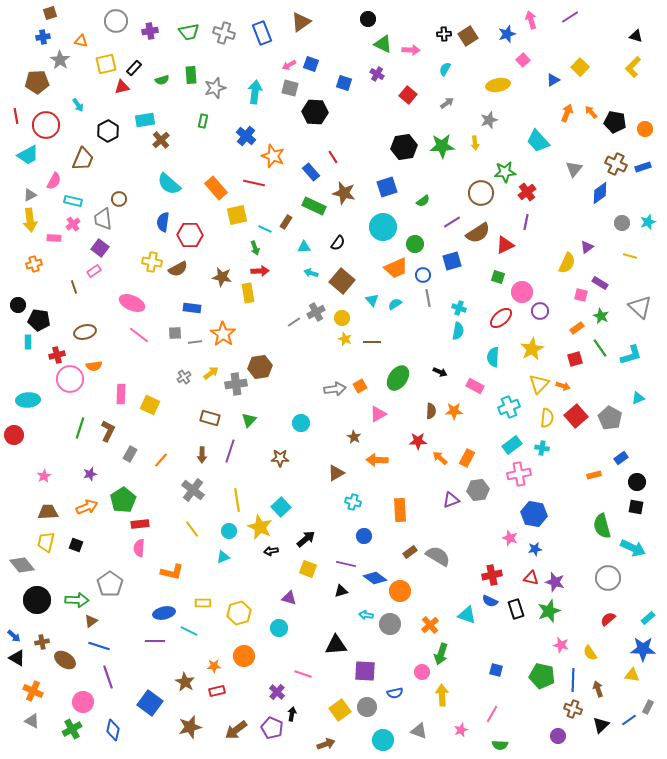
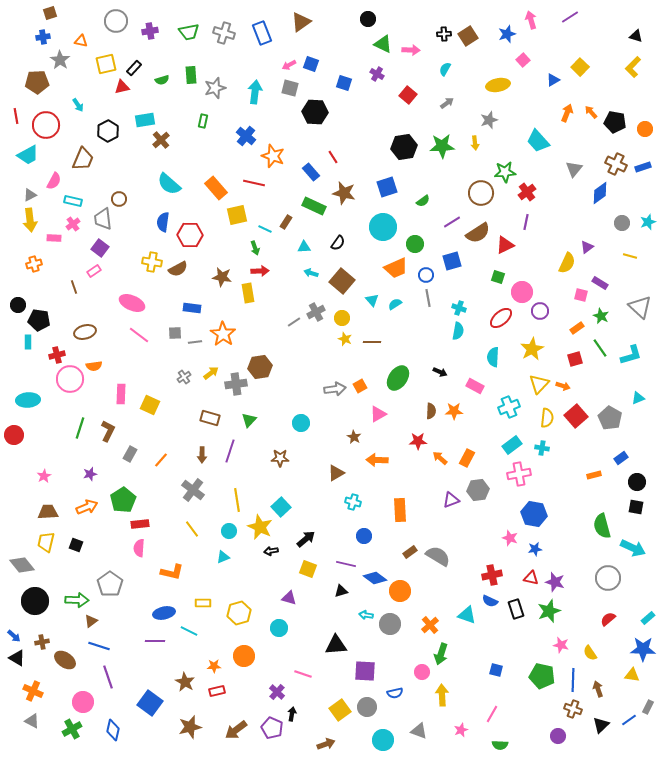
blue circle at (423, 275): moved 3 px right
black circle at (37, 600): moved 2 px left, 1 px down
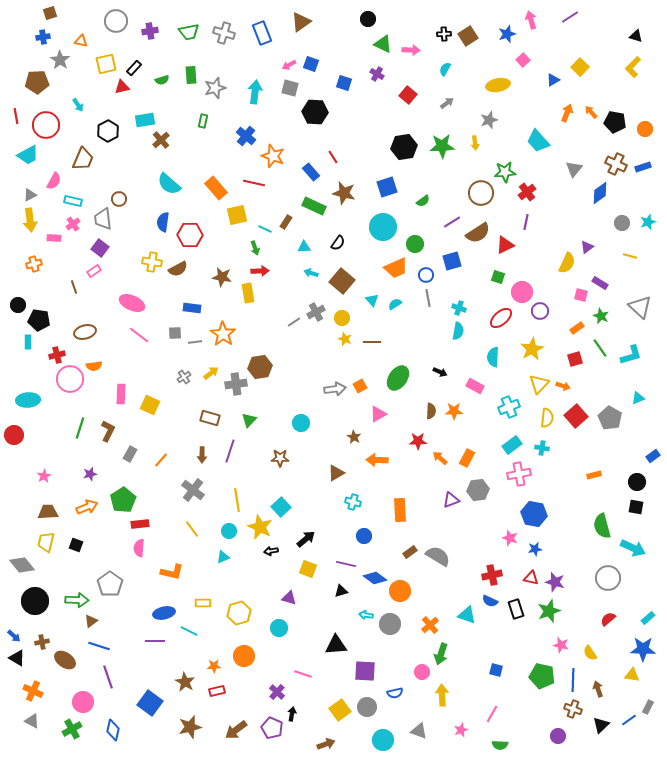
blue rectangle at (621, 458): moved 32 px right, 2 px up
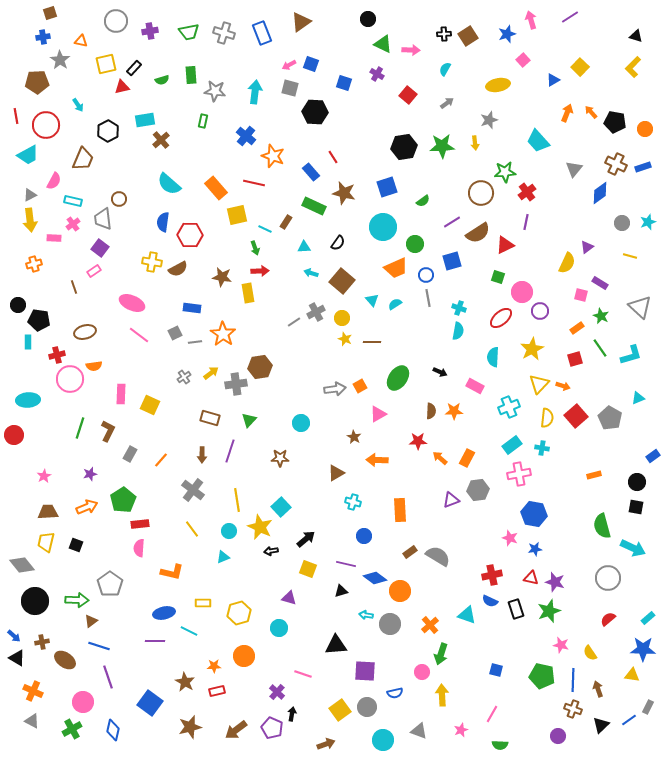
gray star at (215, 88): moved 3 px down; rotated 25 degrees clockwise
gray square at (175, 333): rotated 24 degrees counterclockwise
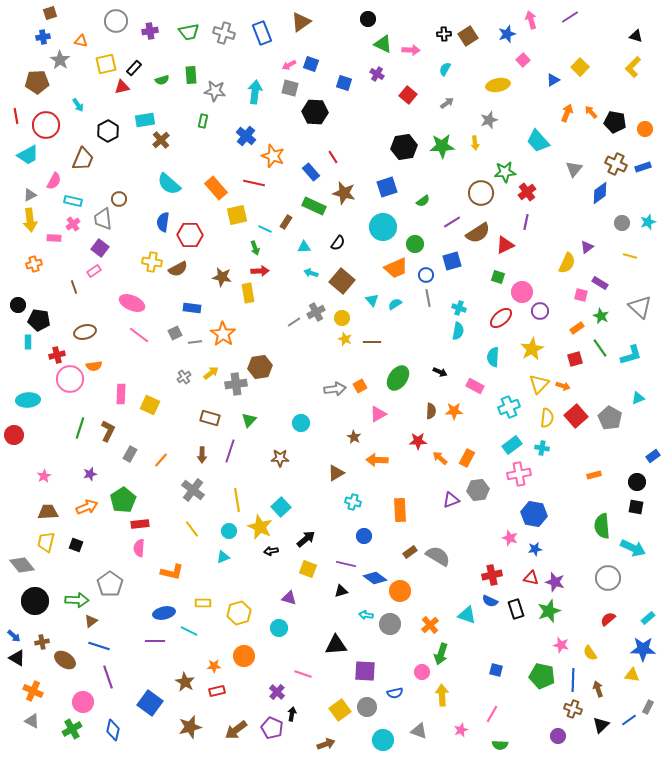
green semicircle at (602, 526): rotated 10 degrees clockwise
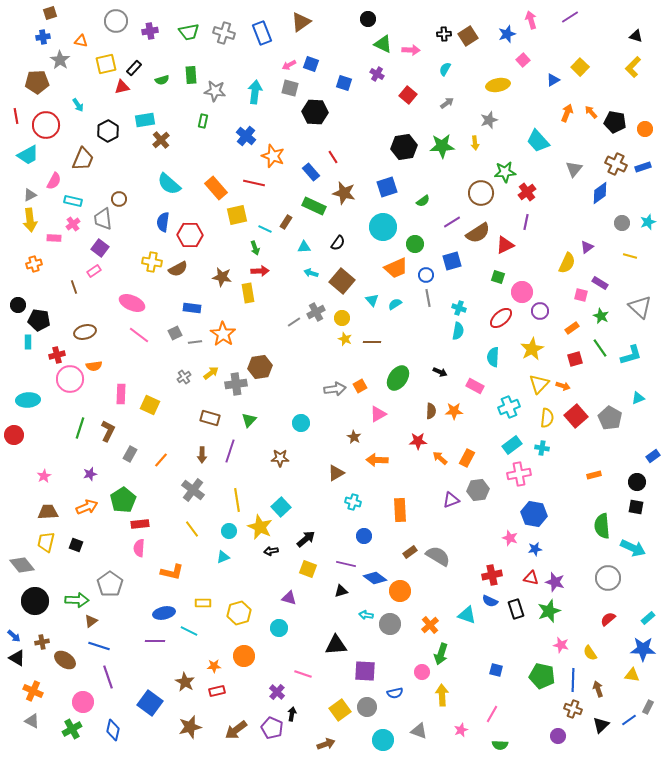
orange rectangle at (577, 328): moved 5 px left
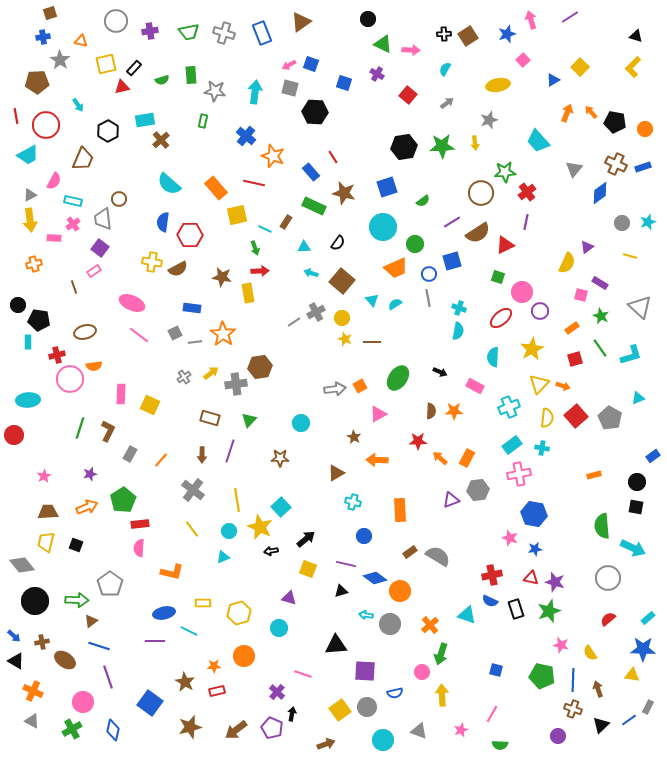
blue circle at (426, 275): moved 3 px right, 1 px up
black triangle at (17, 658): moved 1 px left, 3 px down
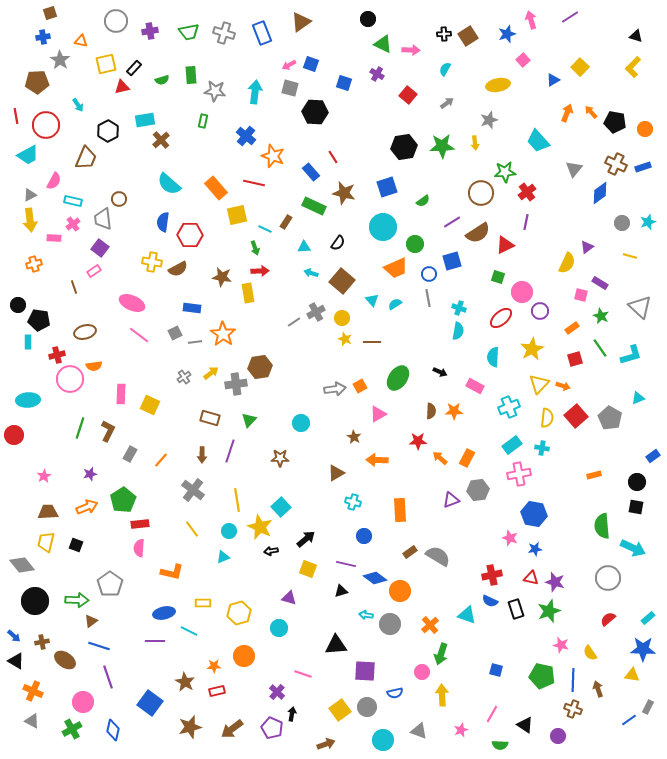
brown trapezoid at (83, 159): moved 3 px right, 1 px up
black triangle at (601, 725): moved 76 px left; rotated 42 degrees counterclockwise
brown arrow at (236, 730): moved 4 px left, 1 px up
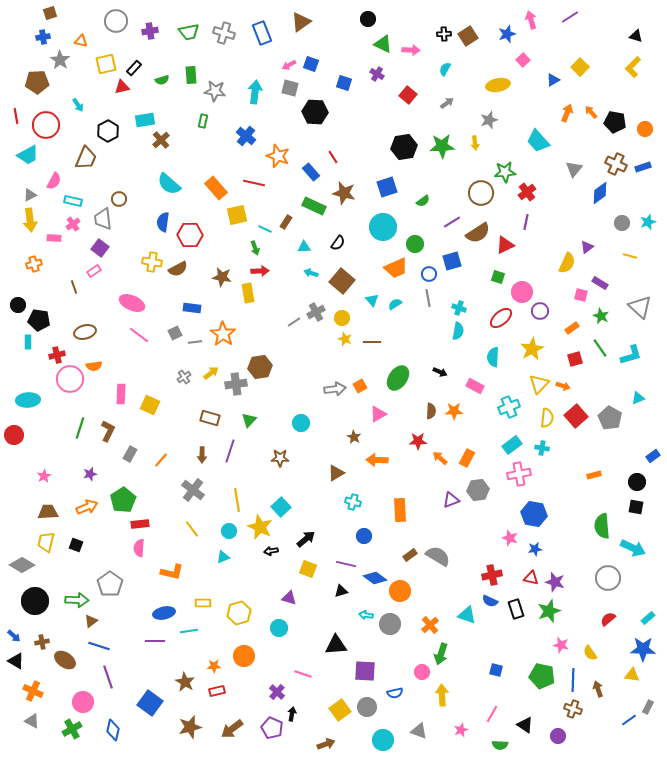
orange star at (273, 156): moved 5 px right
brown rectangle at (410, 552): moved 3 px down
gray diamond at (22, 565): rotated 20 degrees counterclockwise
cyan line at (189, 631): rotated 36 degrees counterclockwise
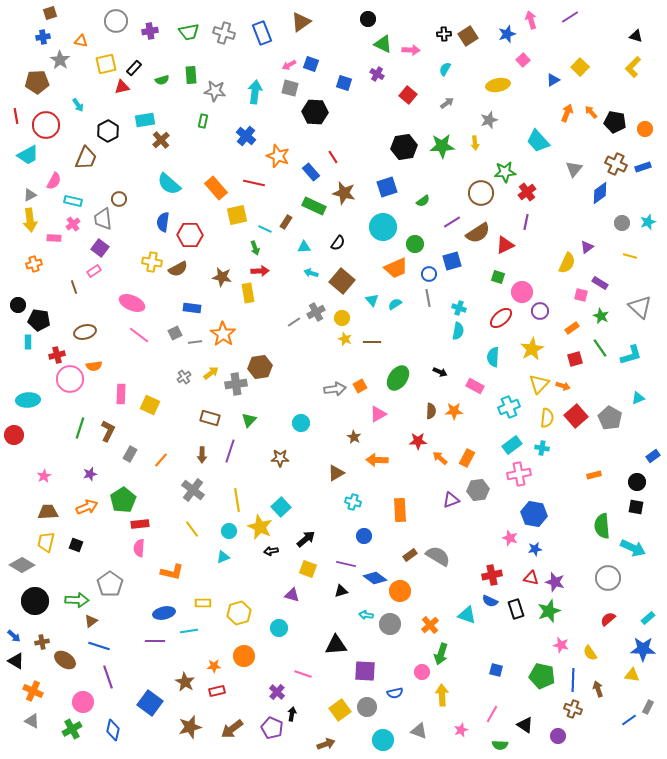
purple triangle at (289, 598): moved 3 px right, 3 px up
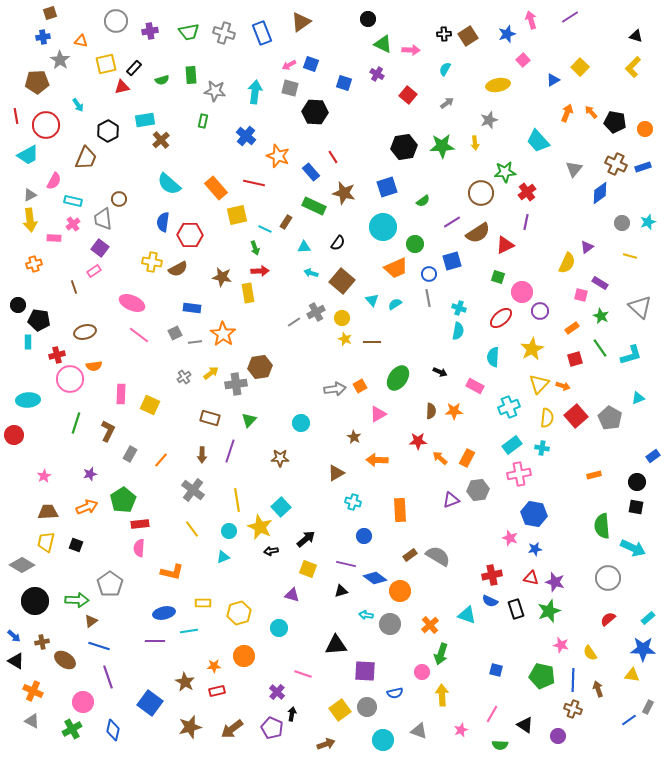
green line at (80, 428): moved 4 px left, 5 px up
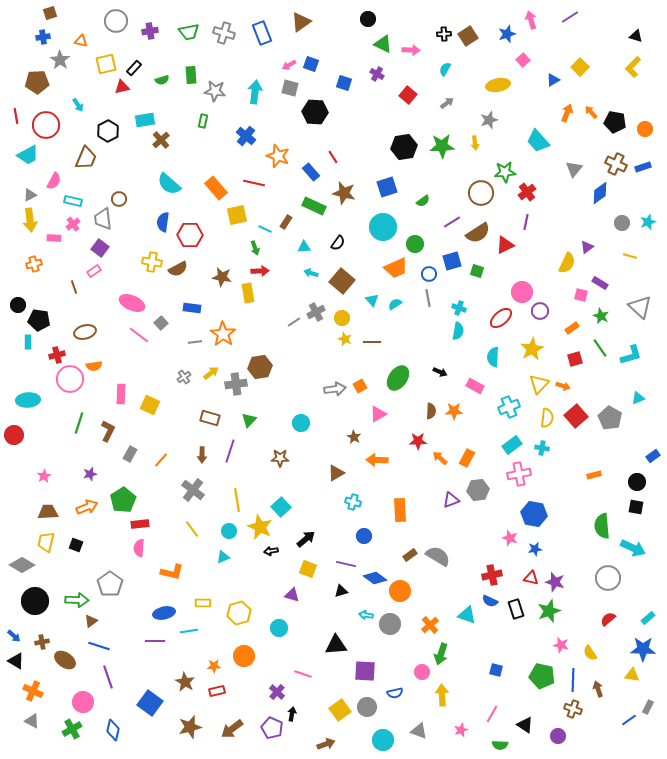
green square at (498, 277): moved 21 px left, 6 px up
gray square at (175, 333): moved 14 px left, 10 px up; rotated 16 degrees counterclockwise
green line at (76, 423): moved 3 px right
